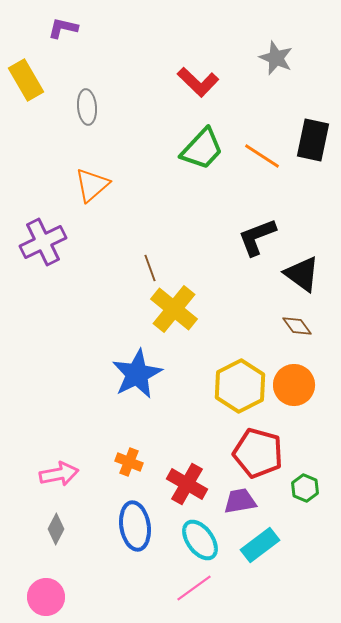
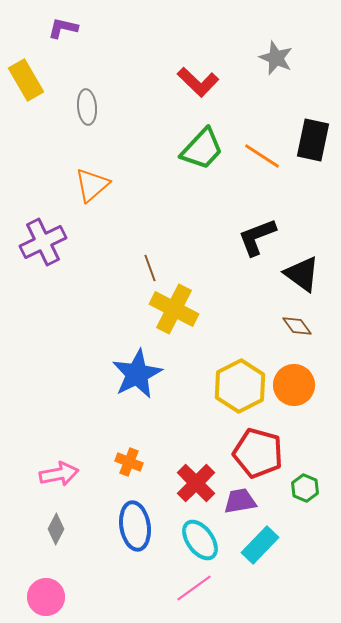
yellow cross: rotated 12 degrees counterclockwise
red cross: moved 9 px right, 1 px up; rotated 15 degrees clockwise
cyan rectangle: rotated 9 degrees counterclockwise
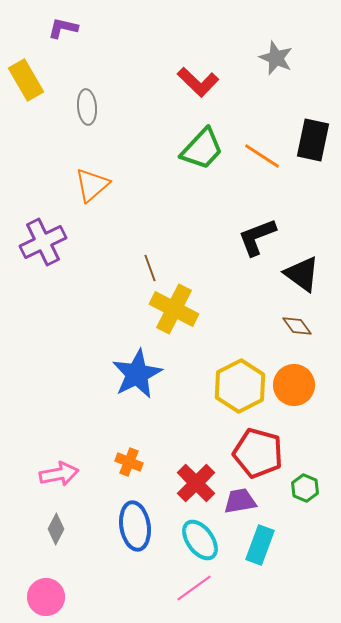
cyan rectangle: rotated 24 degrees counterclockwise
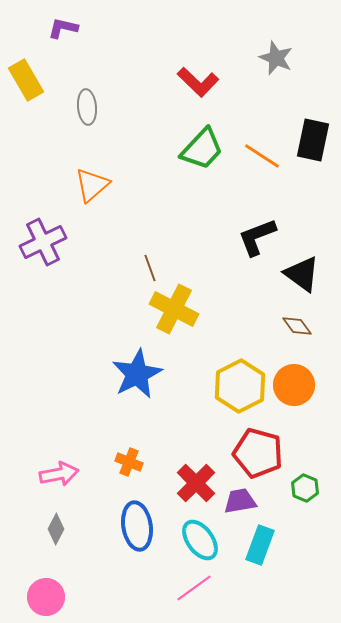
blue ellipse: moved 2 px right
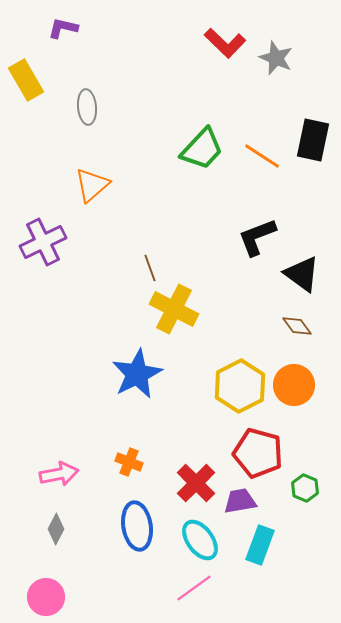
red L-shape: moved 27 px right, 39 px up
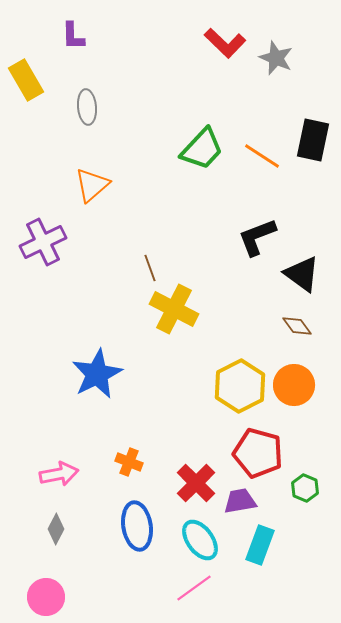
purple L-shape: moved 10 px right, 8 px down; rotated 104 degrees counterclockwise
blue star: moved 40 px left
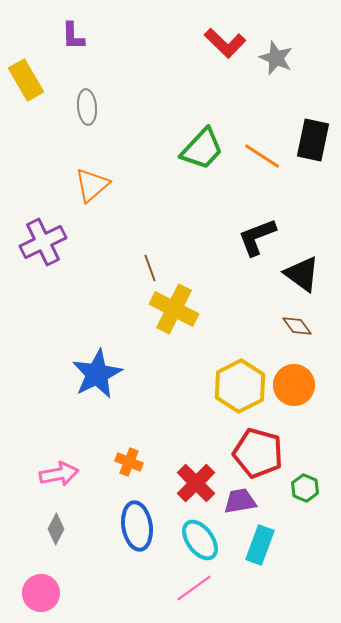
pink circle: moved 5 px left, 4 px up
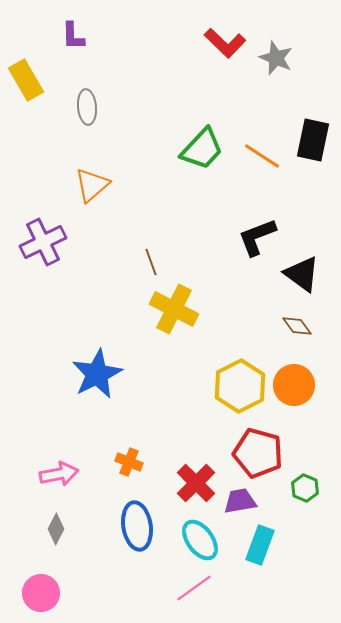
brown line: moved 1 px right, 6 px up
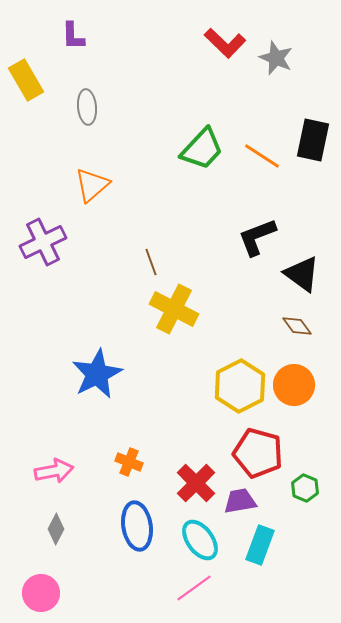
pink arrow: moved 5 px left, 3 px up
